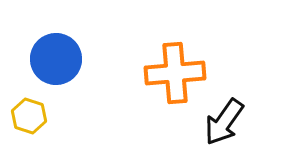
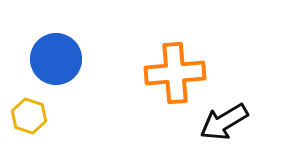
black arrow: rotated 24 degrees clockwise
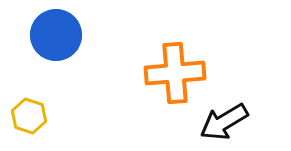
blue circle: moved 24 px up
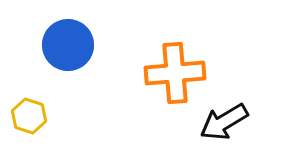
blue circle: moved 12 px right, 10 px down
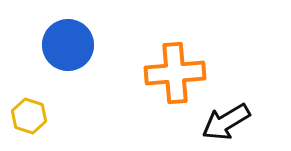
black arrow: moved 2 px right
